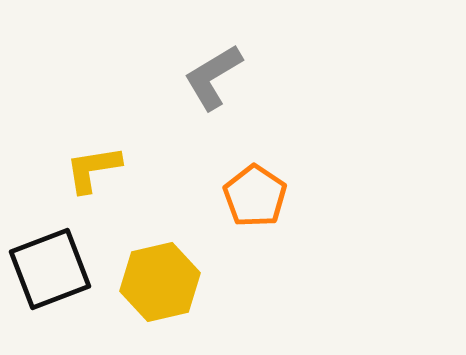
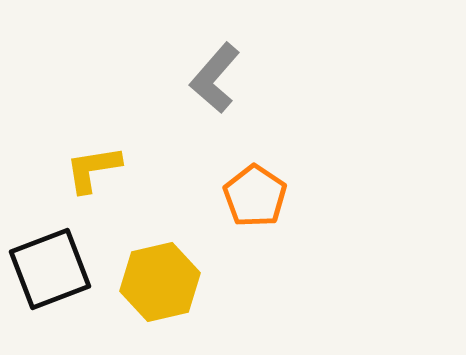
gray L-shape: moved 2 px right, 1 px down; rotated 18 degrees counterclockwise
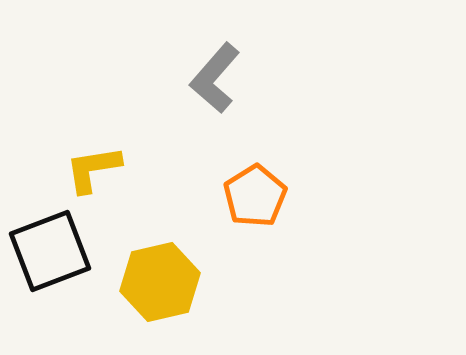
orange pentagon: rotated 6 degrees clockwise
black square: moved 18 px up
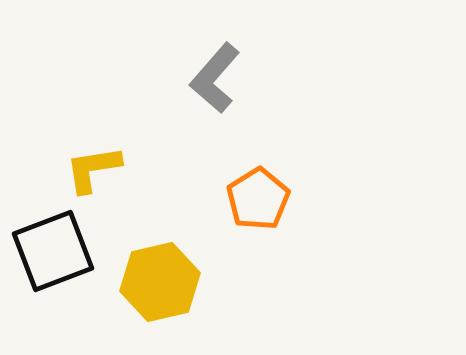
orange pentagon: moved 3 px right, 3 px down
black square: moved 3 px right
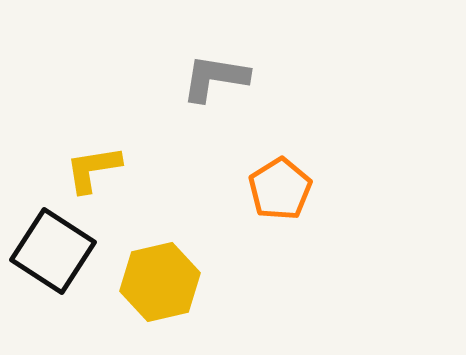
gray L-shape: rotated 58 degrees clockwise
orange pentagon: moved 22 px right, 10 px up
black square: rotated 36 degrees counterclockwise
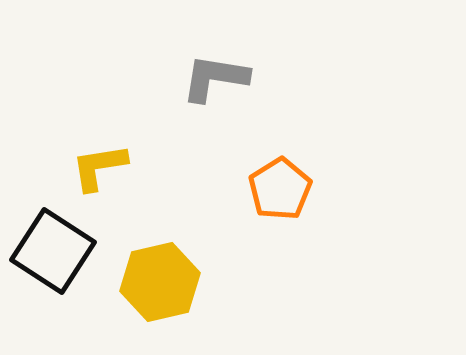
yellow L-shape: moved 6 px right, 2 px up
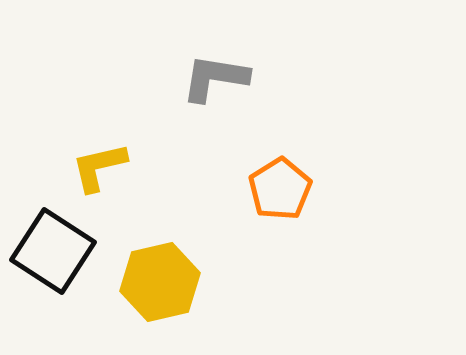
yellow L-shape: rotated 4 degrees counterclockwise
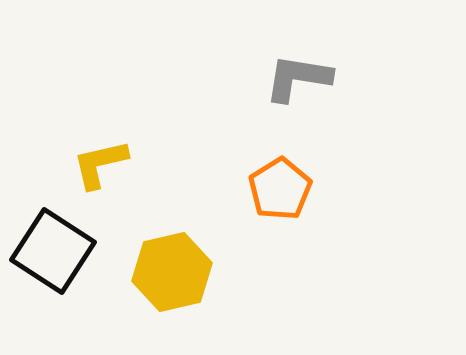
gray L-shape: moved 83 px right
yellow L-shape: moved 1 px right, 3 px up
yellow hexagon: moved 12 px right, 10 px up
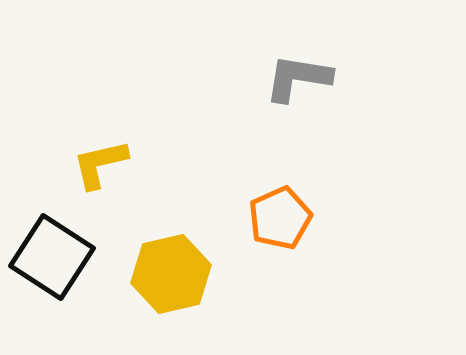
orange pentagon: moved 29 px down; rotated 8 degrees clockwise
black square: moved 1 px left, 6 px down
yellow hexagon: moved 1 px left, 2 px down
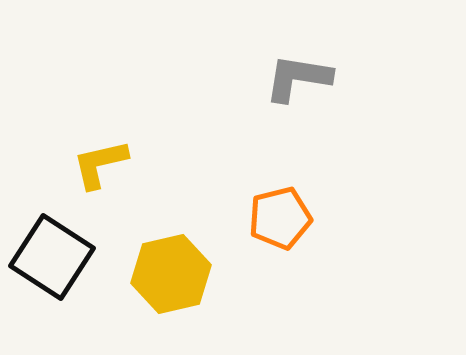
orange pentagon: rotated 10 degrees clockwise
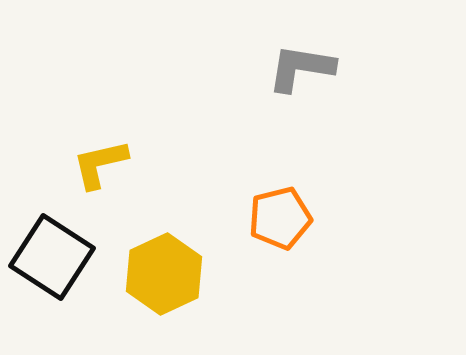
gray L-shape: moved 3 px right, 10 px up
yellow hexagon: moved 7 px left; rotated 12 degrees counterclockwise
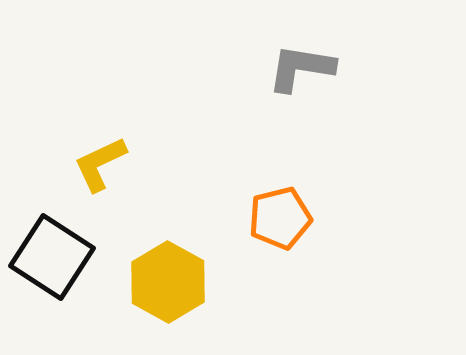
yellow L-shape: rotated 12 degrees counterclockwise
yellow hexagon: moved 4 px right, 8 px down; rotated 6 degrees counterclockwise
